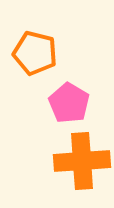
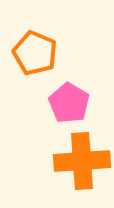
orange pentagon: rotated 9 degrees clockwise
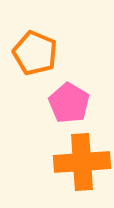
orange cross: moved 1 px down
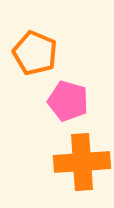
pink pentagon: moved 1 px left, 2 px up; rotated 15 degrees counterclockwise
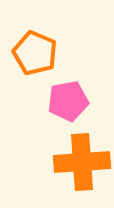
pink pentagon: rotated 27 degrees counterclockwise
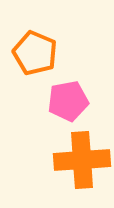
orange cross: moved 2 px up
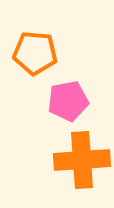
orange pentagon: rotated 18 degrees counterclockwise
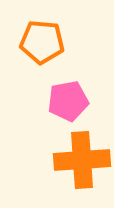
orange pentagon: moved 7 px right, 11 px up
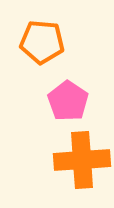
pink pentagon: rotated 27 degrees counterclockwise
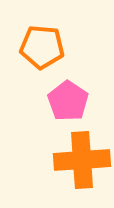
orange pentagon: moved 5 px down
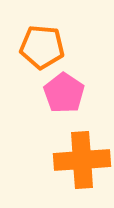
pink pentagon: moved 4 px left, 8 px up
